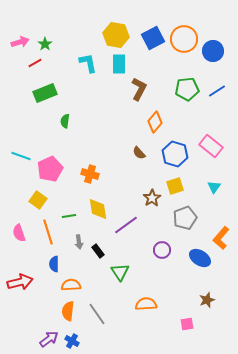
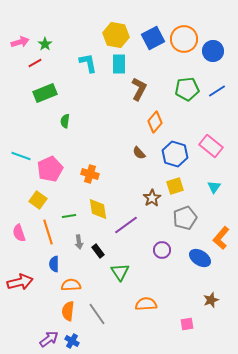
brown star at (207, 300): moved 4 px right
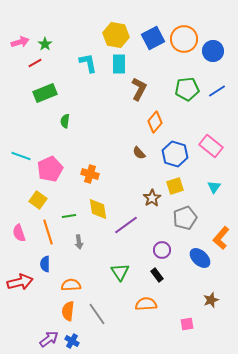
black rectangle at (98, 251): moved 59 px right, 24 px down
blue ellipse at (200, 258): rotated 10 degrees clockwise
blue semicircle at (54, 264): moved 9 px left
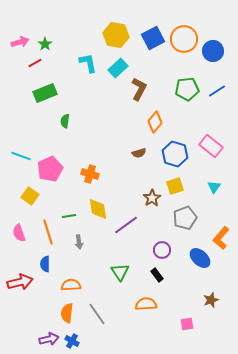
cyan rectangle at (119, 64): moved 1 px left, 4 px down; rotated 48 degrees clockwise
brown semicircle at (139, 153): rotated 64 degrees counterclockwise
yellow square at (38, 200): moved 8 px left, 4 px up
orange semicircle at (68, 311): moved 1 px left, 2 px down
purple arrow at (49, 339): rotated 24 degrees clockwise
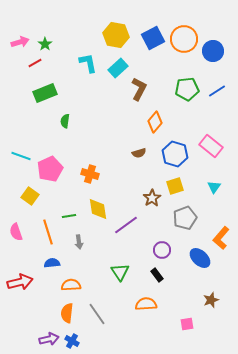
pink semicircle at (19, 233): moved 3 px left, 1 px up
blue semicircle at (45, 264): moved 7 px right, 1 px up; rotated 84 degrees clockwise
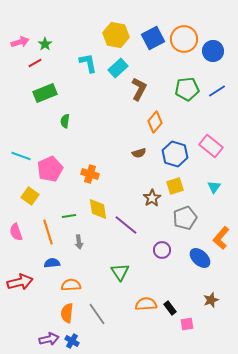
purple line at (126, 225): rotated 75 degrees clockwise
black rectangle at (157, 275): moved 13 px right, 33 px down
